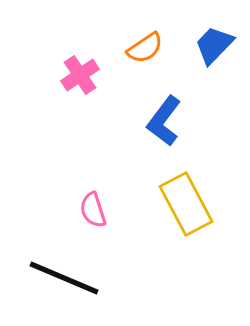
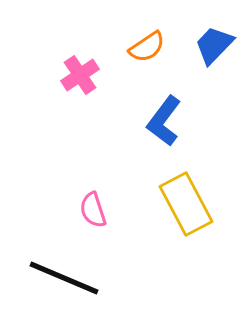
orange semicircle: moved 2 px right, 1 px up
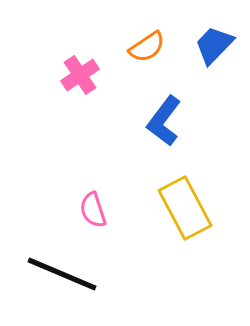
yellow rectangle: moved 1 px left, 4 px down
black line: moved 2 px left, 4 px up
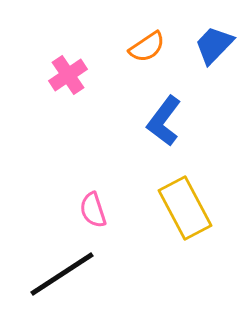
pink cross: moved 12 px left
black line: rotated 56 degrees counterclockwise
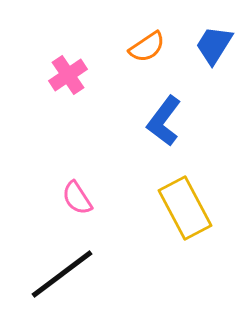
blue trapezoid: rotated 12 degrees counterclockwise
pink semicircle: moved 16 px left, 12 px up; rotated 15 degrees counterclockwise
black line: rotated 4 degrees counterclockwise
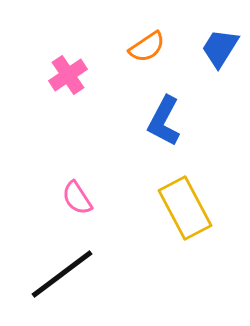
blue trapezoid: moved 6 px right, 3 px down
blue L-shape: rotated 9 degrees counterclockwise
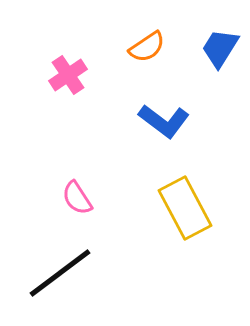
blue L-shape: rotated 81 degrees counterclockwise
black line: moved 2 px left, 1 px up
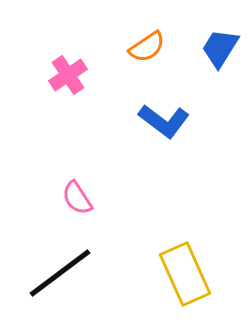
yellow rectangle: moved 66 px down; rotated 4 degrees clockwise
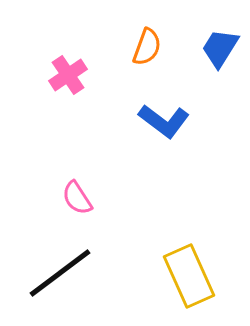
orange semicircle: rotated 36 degrees counterclockwise
yellow rectangle: moved 4 px right, 2 px down
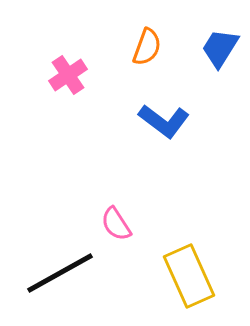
pink semicircle: moved 39 px right, 26 px down
black line: rotated 8 degrees clockwise
